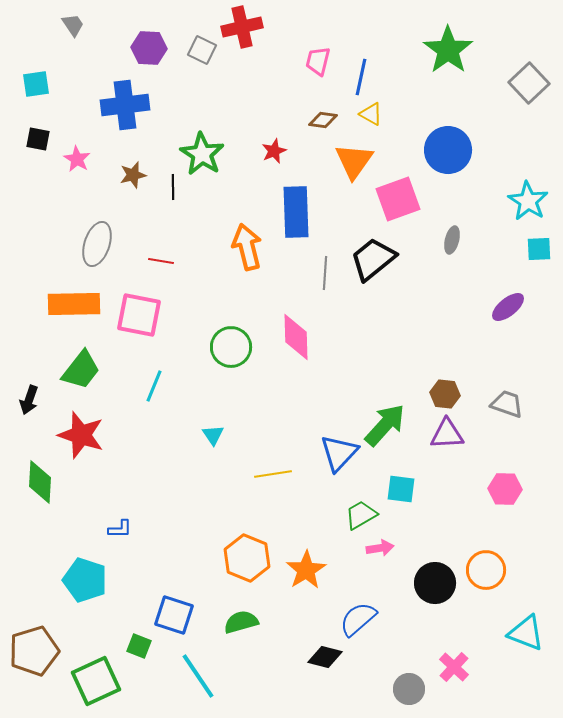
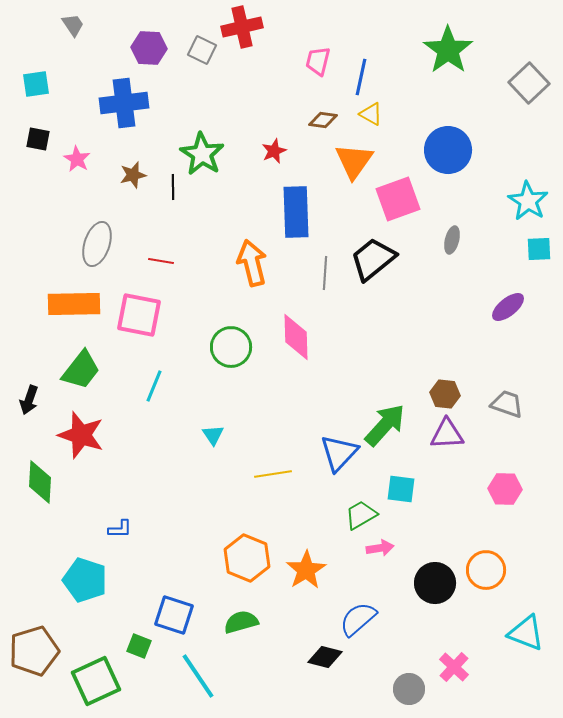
blue cross at (125, 105): moved 1 px left, 2 px up
orange arrow at (247, 247): moved 5 px right, 16 px down
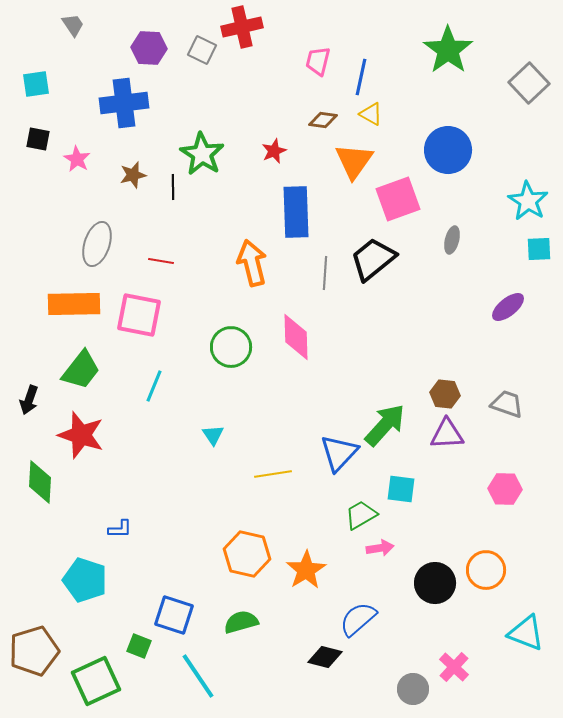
orange hexagon at (247, 558): moved 4 px up; rotated 9 degrees counterclockwise
gray circle at (409, 689): moved 4 px right
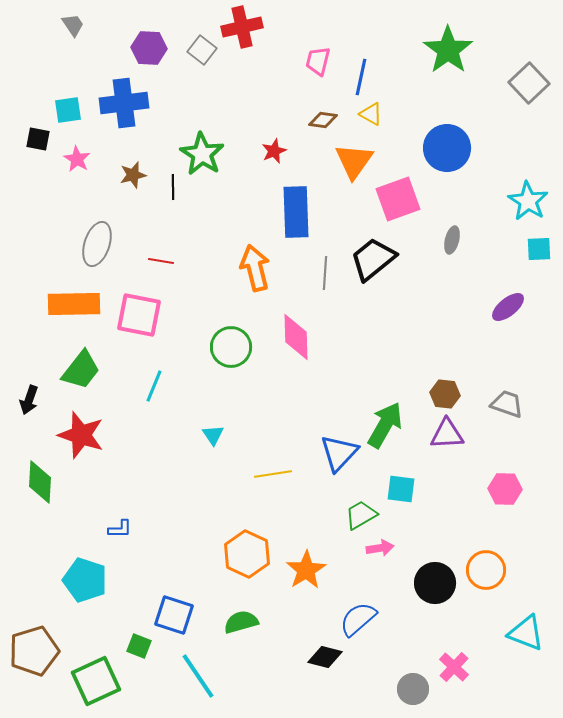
gray square at (202, 50): rotated 12 degrees clockwise
cyan square at (36, 84): moved 32 px right, 26 px down
blue circle at (448, 150): moved 1 px left, 2 px up
orange arrow at (252, 263): moved 3 px right, 5 px down
green arrow at (385, 425): rotated 12 degrees counterclockwise
orange hexagon at (247, 554): rotated 12 degrees clockwise
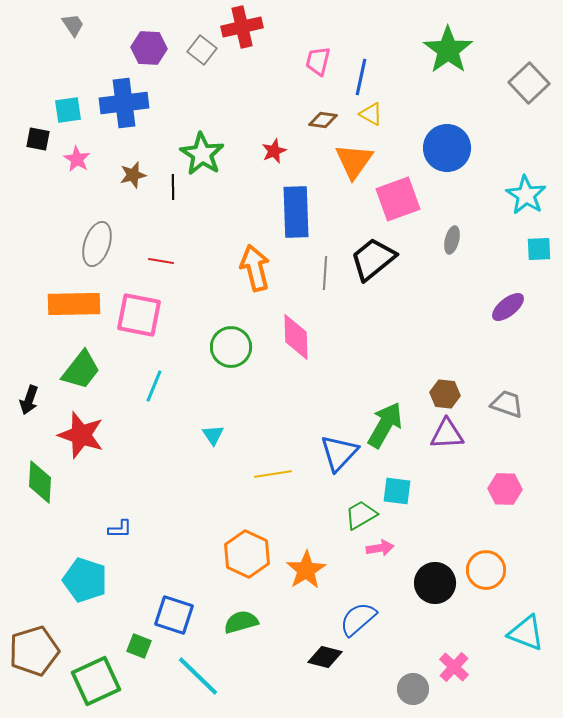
cyan star at (528, 201): moved 2 px left, 6 px up
cyan square at (401, 489): moved 4 px left, 2 px down
cyan line at (198, 676): rotated 12 degrees counterclockwise
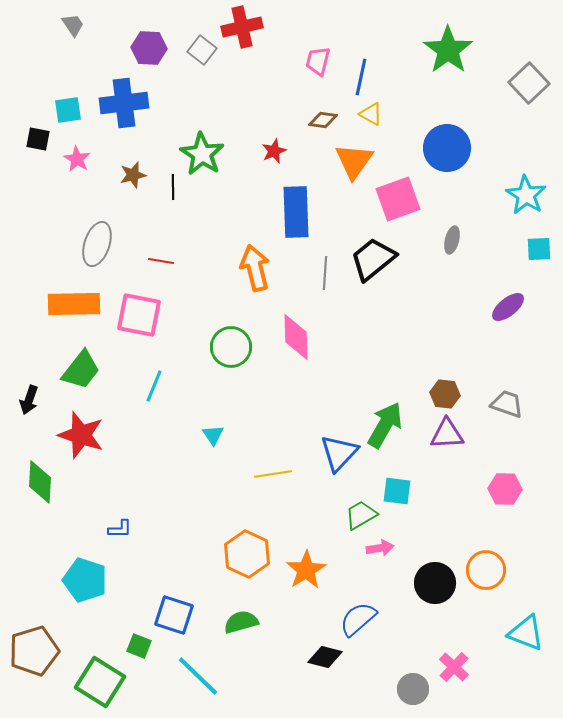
green square at (96, 681): moved 4 px right, 1 px down; rotated 33 degrees counterclockwise
